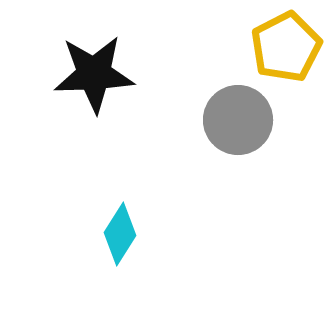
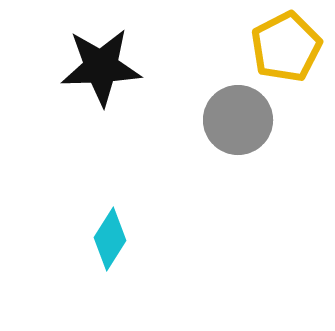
black star: moved 7 px right, 7 px up
cyan diamond: moved 10 px left, 5 px down
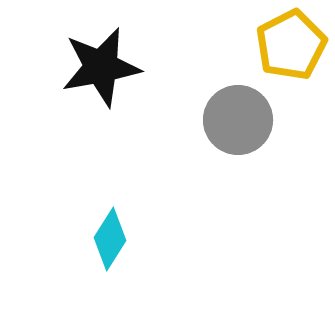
yellow pentagon: moved 5 px right, 2 px up
black star: rotated 8 degrees counterclockwise
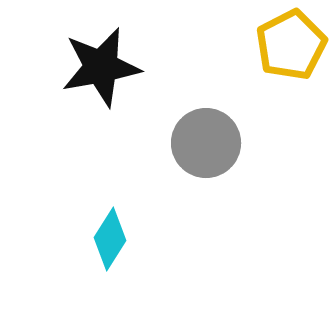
gray circle: moved 32 px left, 23 px down
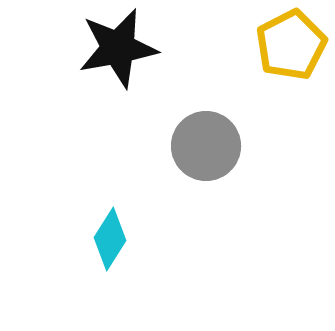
black star: moved 17 px right, 19 px up
gray circle: moved 3 px down
